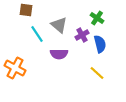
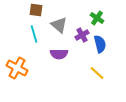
brown square: moved 10 px right
cyan line: moved 3 px left; rotated 18 degrees clockwise
orange cross: moved 2 px right
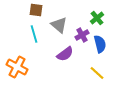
green cross: rotated 16 degrees clockwise
purple semicircle: moved 6 px right; rotated 36 degrees counterclockwise
orange cross: moved 1 px up
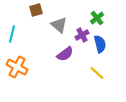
brown square: rotated 24 degrees counterclockwise
cyan line: moved 22 px left; rotated 30 degrees clockwise
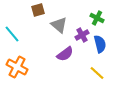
brown square: moved 2 px right
green cross: rotated 24 degrees counterclockwise
cyan line: rotated 54 degrees counterclockwise
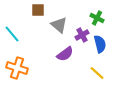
brown square: rotated 16 degrees clockwise
orange cross: moved 1 px down; rotated 10 degrees counterclockwise
